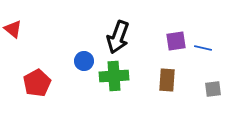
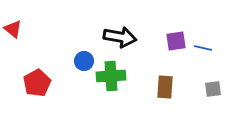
black arrow: moved 2 px right; rotated 100 degrees counterclockwise
green cross: moved 3 px left
brown rectangle: moved 2 px left, 7 px down
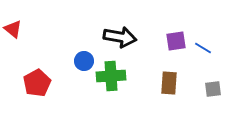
blue line: rotated 18 degrees clockwise
brown rectangle: moved 4 px right, 4 px up
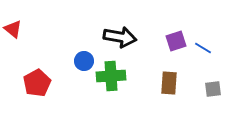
purple square: rotated 10 degrees counterclockwise
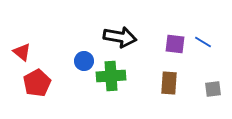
red triangle: moved 9 px right, 23 px down
purple square: moved 1 px left, 3 px down; rotated 25 degrees clockwise
blue line: moved 6 px up
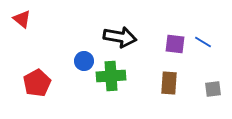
red triangle: moved 33 px up
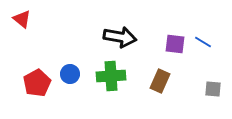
blue circle: moved 14 px left, 13 px down
brown rectangle: moved 9 px left, 2 px up; rotated 20 degrees clockwise
gray square: rotated 12 degrees clockwise
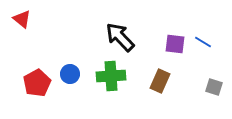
black arrow: rotated 144 degrees counterclockwise
gray square: moved 1 px right, 2 px up; rotated 12 degrees clockwise
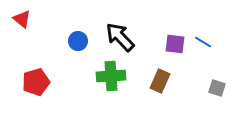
blue circle: moved 8 px right, 33 px up
red pentagon: moved 1 px left, 1 px up; rotated 12 degrees clockwise
gray square: moved 3 px right, 1 px down
